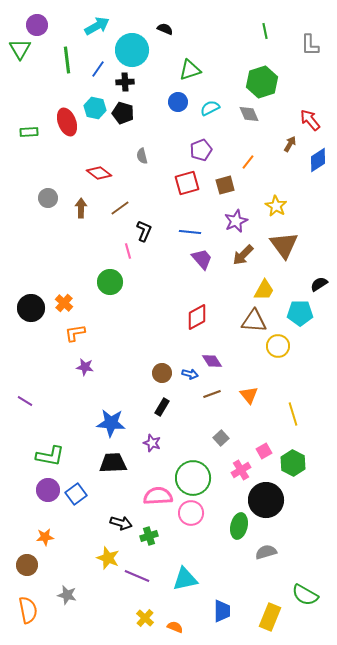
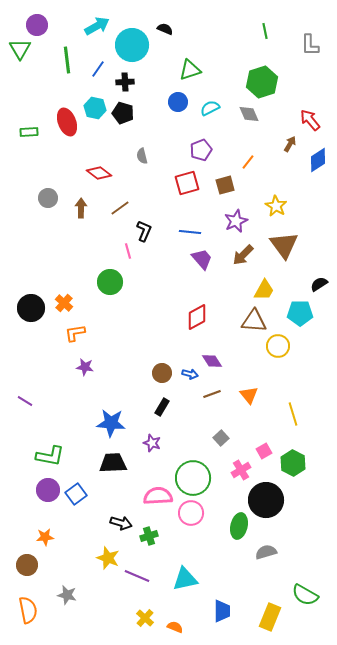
cyan circle at (132, 50): moved 5 px up
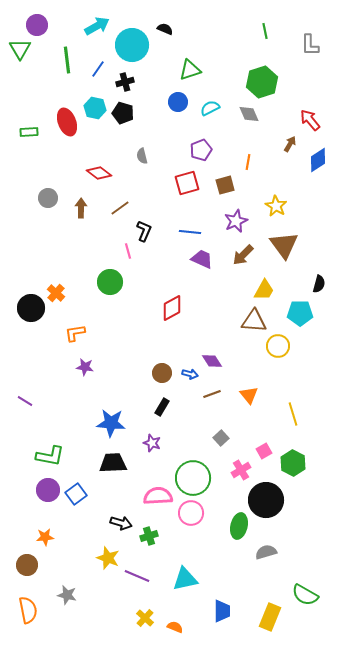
black cross at (125, 82): rotated 12 degrees counterclockwise
orange line at (248, 162): rotated 28 degrees counterclockwise
purple trapezoid at (202, 259): rotated 25 degrees counterclockwise
black semicircle at (319, 284): rotated 138 degrees clockwise
orange cross at (64, 303): moved 8 px left, 10 px up
red diamond at (197, 317): moved 25 px left, 9 px up
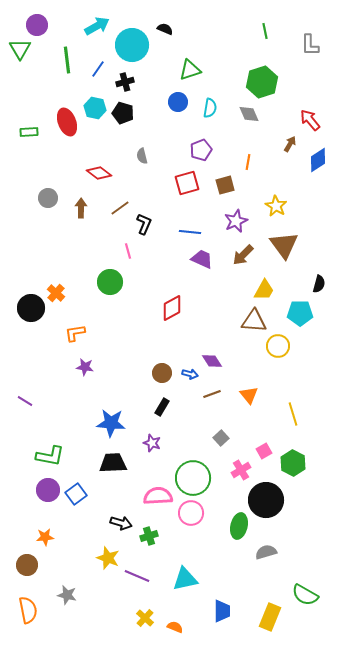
cyan semicircle at (210, 108): rotated 126 degrees clockwise
black L-shape at (144, 231): moved 7 px up
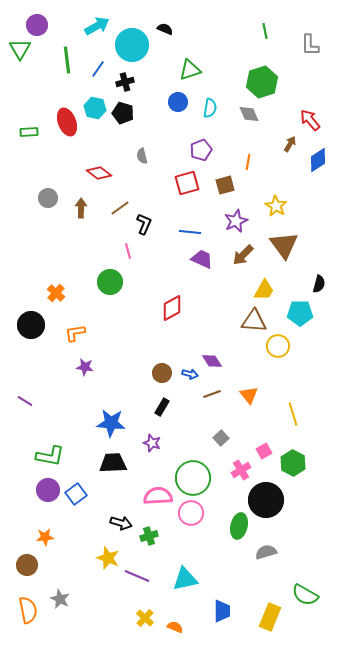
black circle at (31, 308): moved 17 px down
gray star at (67, 595): moved 7 px left, 4 px down; rotated 12 degrees clockwise
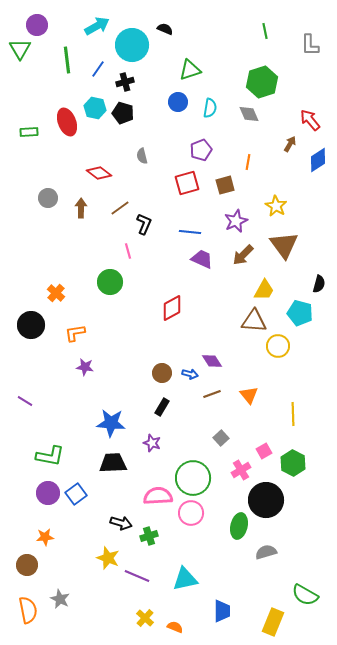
cyan pentagon at (300, 313): rotated 15 degrees clockwise
yellow line at (293, 414): rotated 15 degrees clockwise
purple circle at (48, 490): moved 3 px down
yellow rectangle at (270, 617): moved 3 px right, 5 px down
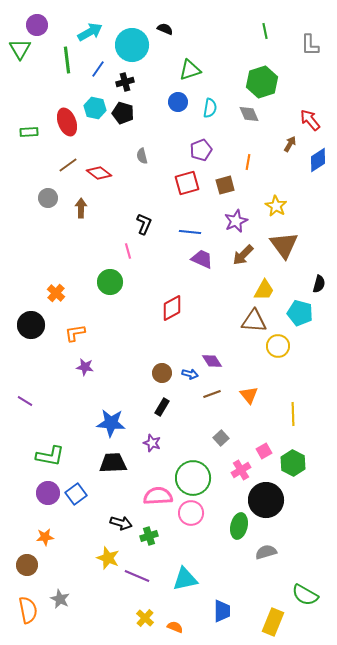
cyan arrow at (97, 26): moved 7 px left, 6 px down
brown line at (120, 208): moved 52 px left, 43 px up
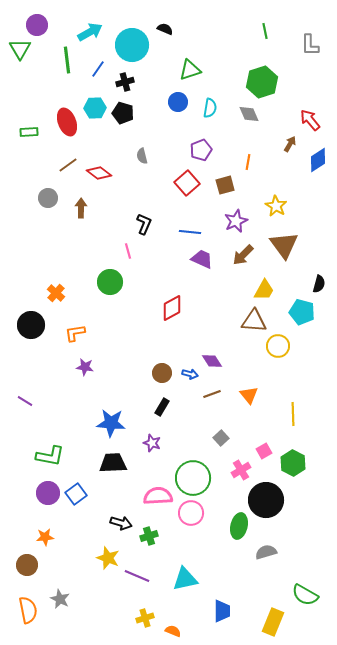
cyan hexagon at (95, 108): rotated 15 degrees counterclockwise
red square at (187, 183): rotated 25 degrees counterclockwise
cyan pentagon at (300, 313): moved 2 px right, 1 px up
yellow cross at (145, 618): rotated 30 degrees clockwise
orange semicircle at (175, 627): moved 2 px left, 4 px down
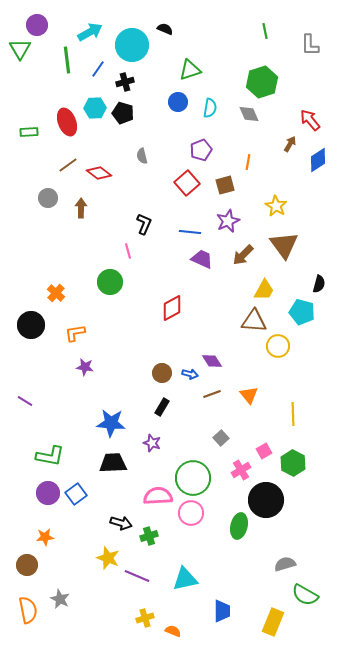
purple star at (236, 221): moved 8 px left
gray semicircle at (266, 552): moved 19 px right, 12 px down
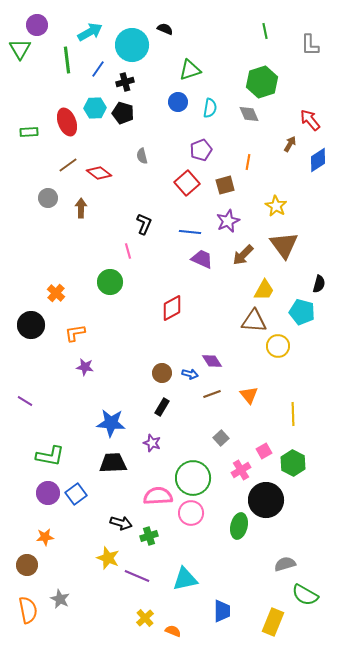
yellow cross at (145, 618): rotated 24 degrees counterclockwise
